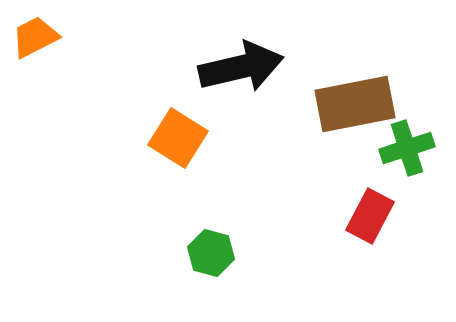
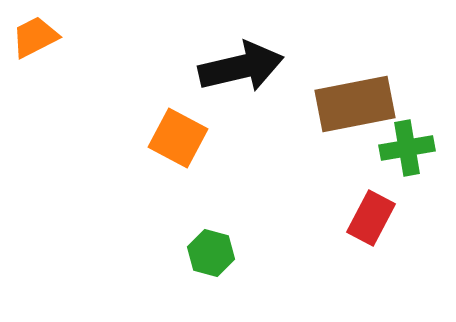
orange square: rotated 4 degrees counterclockwise
green cross: rotated 8 degrees clockwise
red rectangle: moved 1 px right, 2 px down
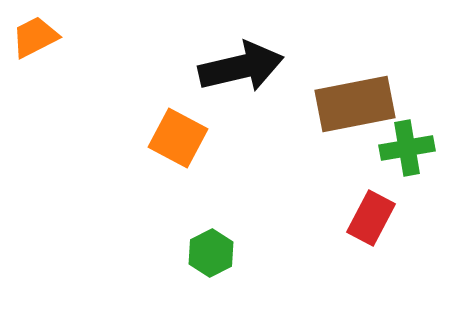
green hexagon: rotated 18 degrees clockwise
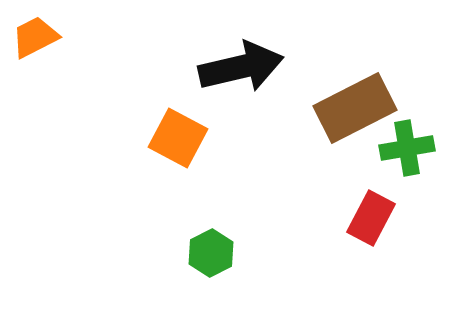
brown rectangle: moved 4 px down; rotated 16 degrees counterclockwise
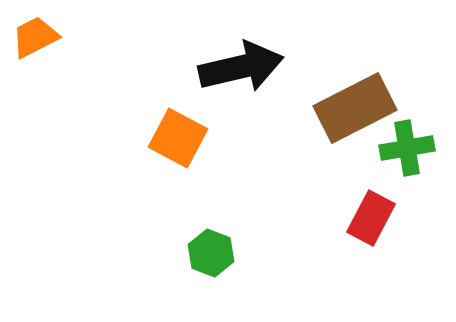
green hexagon: rotated 12 degrees counterclockwise
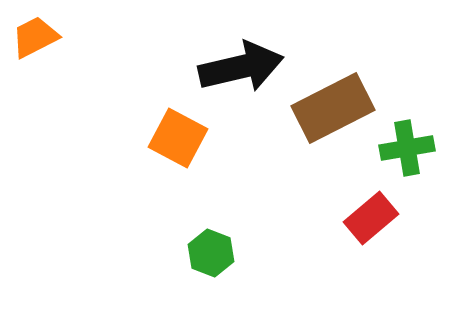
brown rectangle: moved 22 px left
red rectangle: rotated 22 degrees clockwise
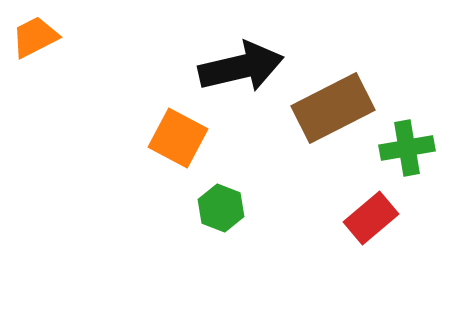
green hexagon: moved 10 px right, 45 px up
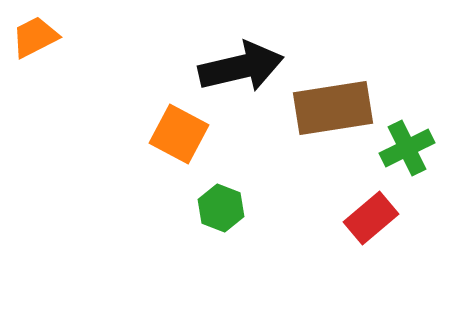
brown rectangle: rotated 18 degrees clockwise
orange square: moved 1 px right, 4 px up
green cross: rotated 16 degrees counterclockwise
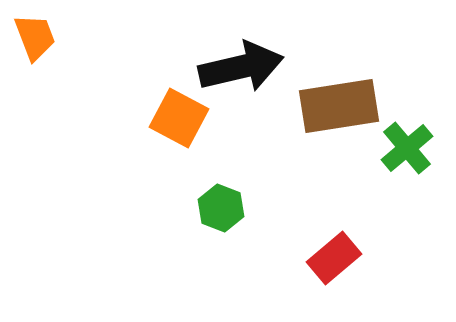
orange trapezoid: rotated 96 degrees clockwise
brown rectangle: moved 6 px right, 2 px up
orange square: moved 16 px up
green cross: rotated 14 degrees counterclockwise
red rectangle: moved 37 px left, 40 px down
